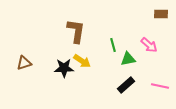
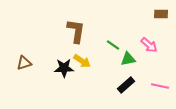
green line: rotated 40 degrees counterclockwise
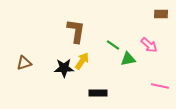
yellow arrow: rotated 90 degrees counterclockwise
black rectangle: moved 28 px left, 8 px down; rotated 42 degrees clockwise
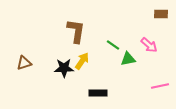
pink line: rotated 24 degrees counterclockwise
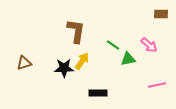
pink line: moved 3 px left, 1 px up
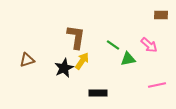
brown rectangle: moved 1 px down
brown L-shape: moved 6 px down
brown triangle: moved 3 px right, 3 px up
black star: rotated 24 degrees counterclockwise
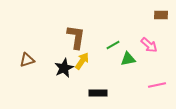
green line: rotated 64 degrees counterclockwise
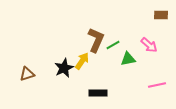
brown L-shape: moved 20 px right, 3 px down; rotated 15 degrees clockwise
brown triangle: moved 14 px down
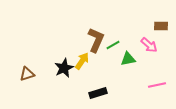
brown rectangle: moved 11 px down
black rectangle: rotated 18 degrees counterclockwise
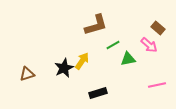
brown rectangle: moved 3 px left, 2 px down; rotated 40 degrees clockwise
brown L-shape: moved 15 px up; rotated 50 degrees clockwise
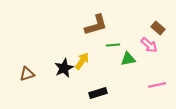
green line: rotated 24 degrees clockwise
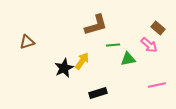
brown triangle: moved 32 px up
